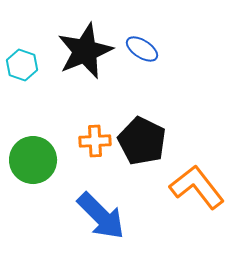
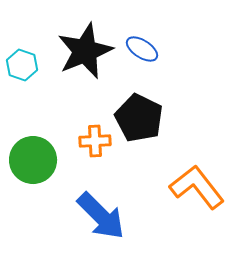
black pentagon: moved 3 px left, 23 px up
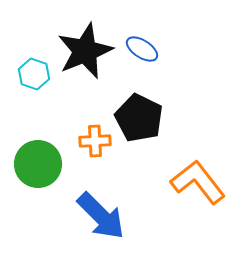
cyan hexagon: moved 12 px right, 9 px down
green circle: moved 5 px right, 4 px down
orange L-shape: moved 1 px right, 5 px up
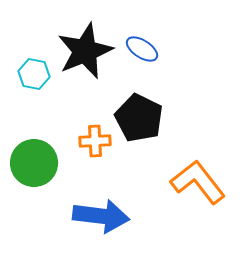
cyan hexagon: rotated 8 degrees counterclockwise
green circle: moved 4 px left, 1 px up
blue arrow: rotated 38 degrees counterclockwise
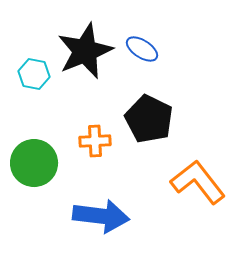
black pentagon: moved 10 px right, 1 px down
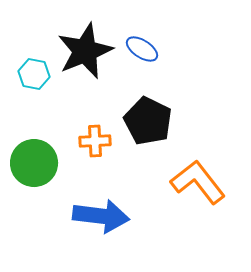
black pentagon: moved 1 px left, 2 px down
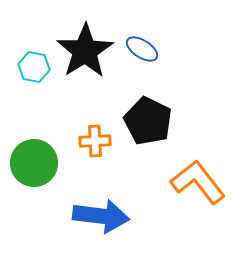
black star: rotated 10 degrees counterclockwise
cyan hexagon: moved 7 px up
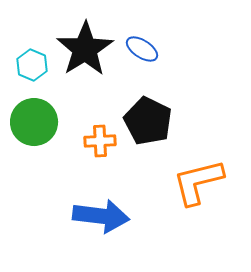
black star: moved 2 px up
cyan hexagon: moved 2 px left, 2 px up; rotated 12 degrees clockwise
orange cross: moved 5 px right
green circle: moved 41 px up
orange L-shape: rotated 66 degrees counterclockwise
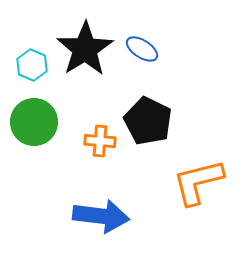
orange cross: rotated 8 degrees clockwise
